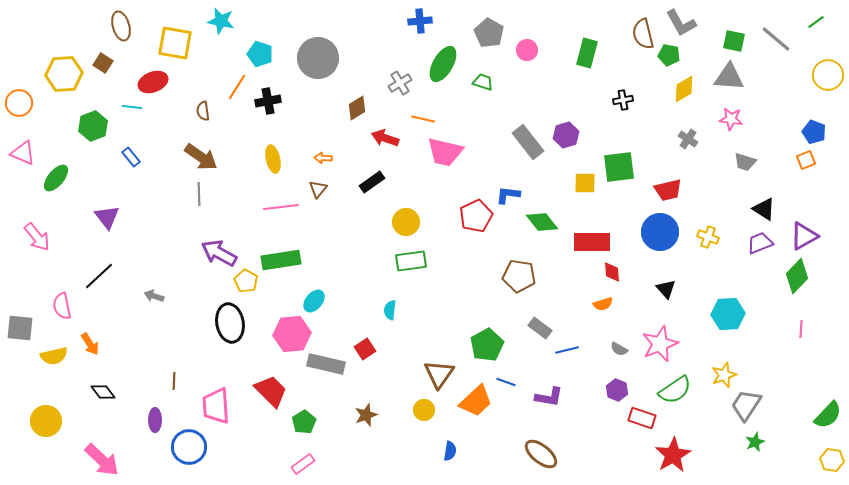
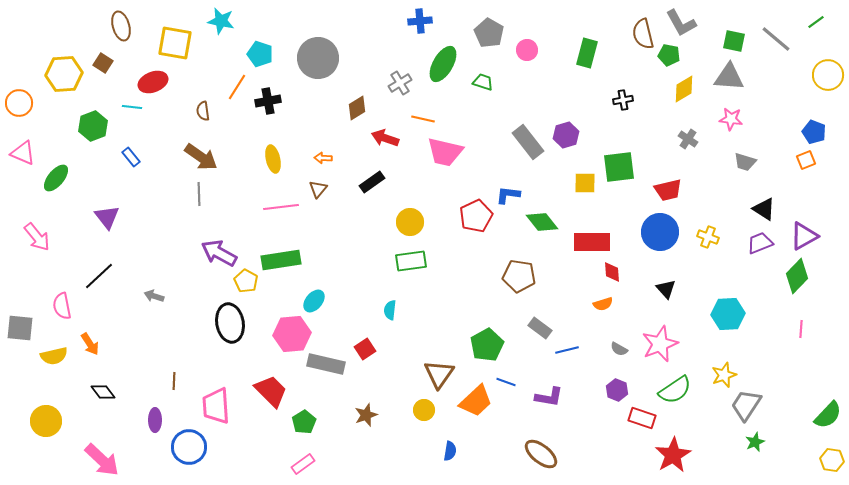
yellow circle at (406, 222): moved 4 px right
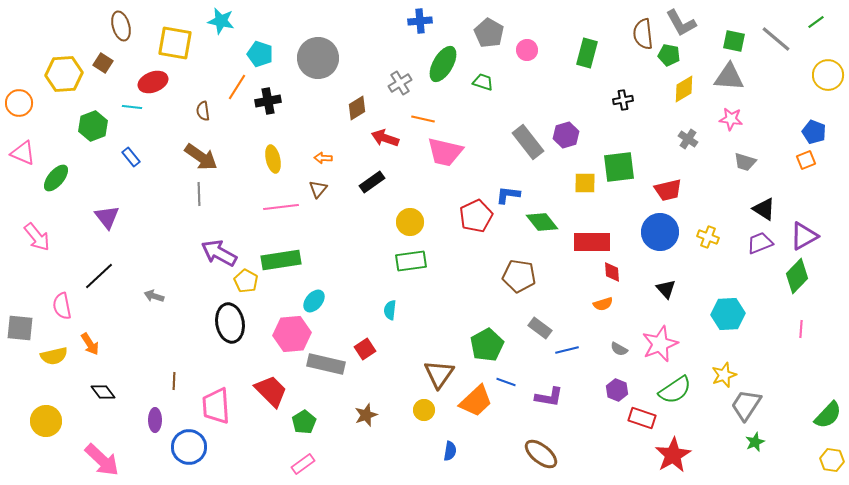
brown semicircle at (643, 34): rotated 8 degrees clockwise
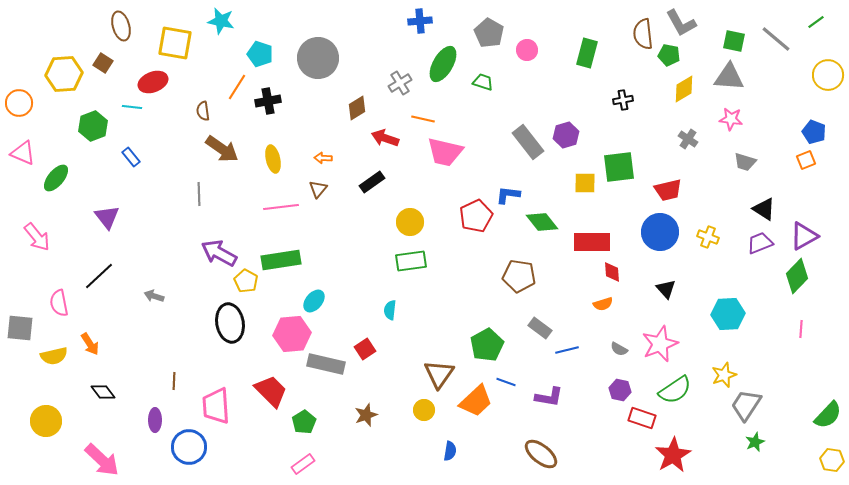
brown arrow at (201, 157): moved 21 px right, 8 px up
pink semicircle at (62, 306): moved 3 px left, 3 px up
purple hexagon at (617, 390): moved 3 px right; rotated 10 degrees counterclockwise
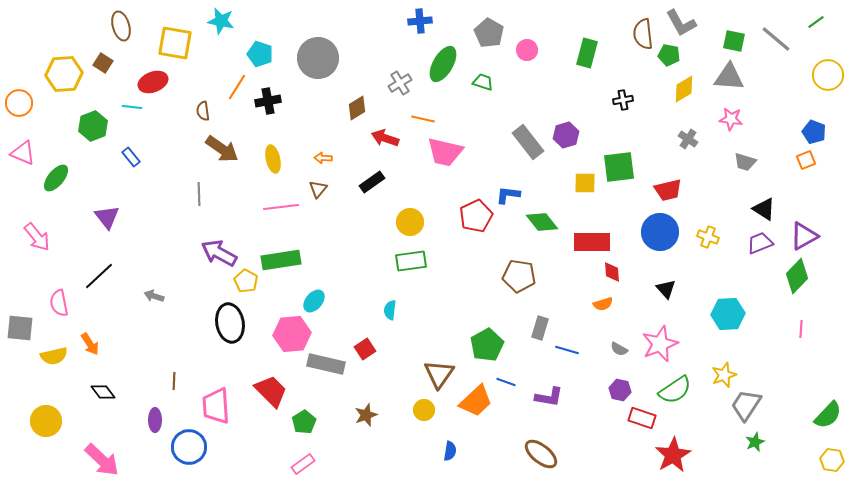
gray rectangle at (540, 328): rotated 70 degrees clockwise
blue line at (567, 350): rotated 30 degrees clockwise
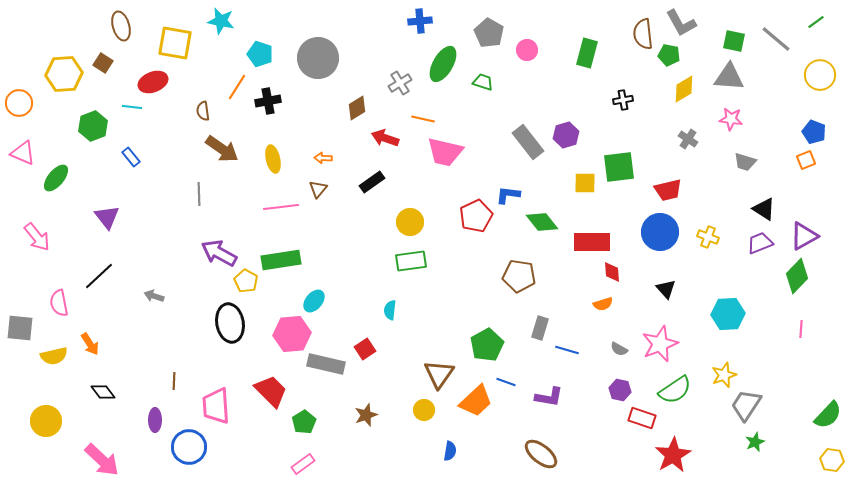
yellow circle at (828, 75): moved 8 px left
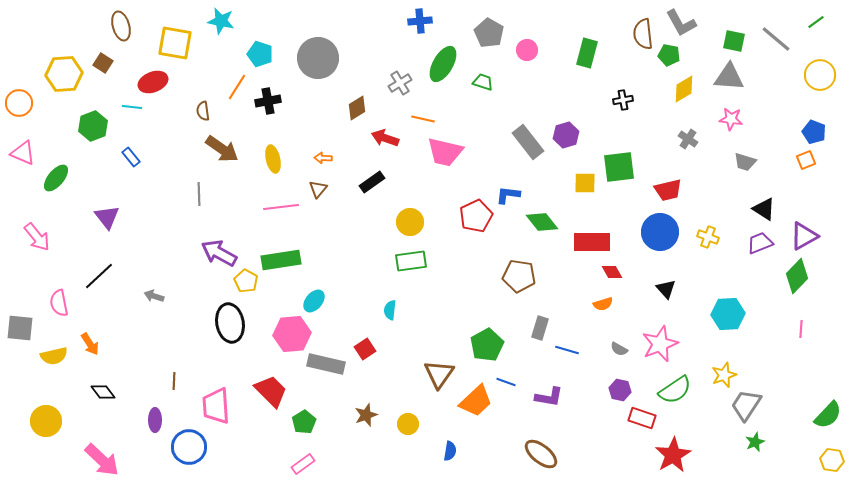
red diamond at (612, 272): rotated 25 degrees counterclockwise
yellow circle at (424, 410): moved 16 px left, 14 px down
